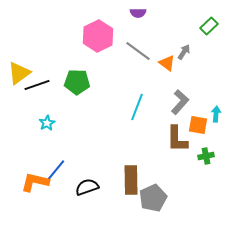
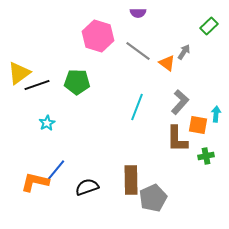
pink hexagon: rotated 16 degrees counterclockwise
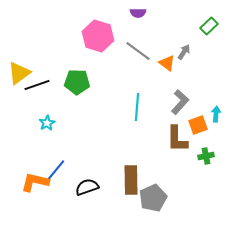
cyan line: rotated 16 degrees counterclockwise
orange square: rotated 30 degrees counterclockwise
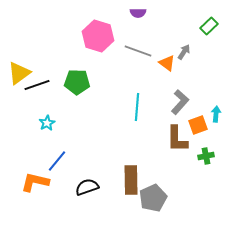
gray line: rotated 16 degrees counterclockwise
blue line: moved 1 px right, 9 px up
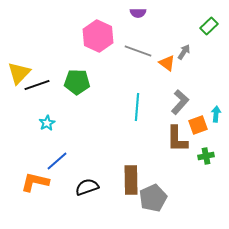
pink hexagon: rotated 8 degrees clockwise
yellow triangle: rotated 10 degrees counterclockwise
blue line: rotated 10 degrees clockwise
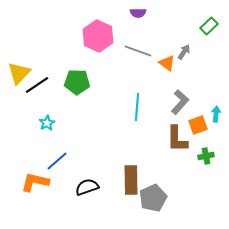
black line: rotated 15 degrees counterclockwise
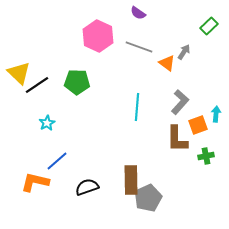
purple semicircle: rotated 35 degrees clockwise
gray line: moved 1 px right, 4 px up
yellow triangle: rotated 30 degrees counterclockwise
gray pentagon: moved 5 px left
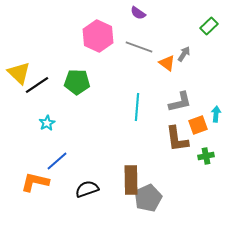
gray arrow: moved 2 px down
gray L-shape: rotated 35 degrees clockwise
brown L-shape: rotated 8 degrees counterclockwise
black semicircle: moved 2 px down
